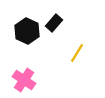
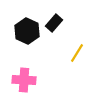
pink cross: rotated 30 degrees counterclockwise
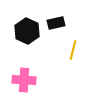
black rectangle: moved 2 px right; rotated 36 degrees clockwise
yellow line: moved 4 px left, 3 px up; rotated 18 degrees counterclockwise
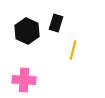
black rectangle: rotated 60 degrees counterclockwise
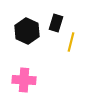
yellow line: moved 2 px left, 8 px up
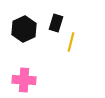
black hexagon: moved 3 px left, 2 px up; rotated 10 degrees clockwise
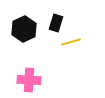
yellow line: rotated 60 degrees clockwise
pink cross: moved 5 px right
